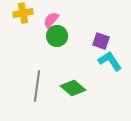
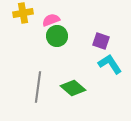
pink semicircle: rotated 30 degrees clockwise
cyan L-shape: moved 3 px down
gray line: moved 1 px right, 1 px down
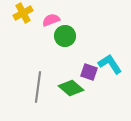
yellow cross: rotated 18 degrees counterclockwise
green circle: moved 8 px right
purple square: moved 12 px left, 31 px down
green diamond: moved 2 px left
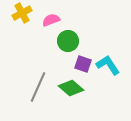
yellow cross: moved 1 px left
green circle: moved 3 px right, 5 px down
cyan L-shape: moved 2 px left, 1 px down
purple square: moved 6 px left, 8 px up
gray line: rotated 16 degrees clockwise
